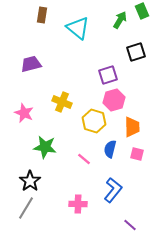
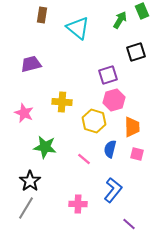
yellow cross: rotated 18 degrees counterclockwise
purple line: moved 1 px left, 1 px up
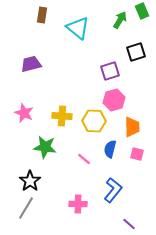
purple square: moved 2 px right, 4 px up
yellow cross: moved 14 px down
yellow hexagon: rotated 15 degrees counterclockwise
